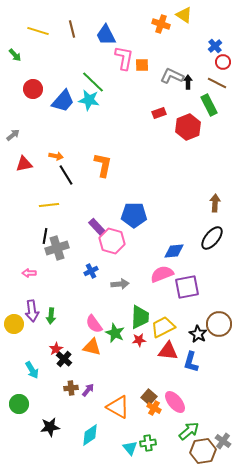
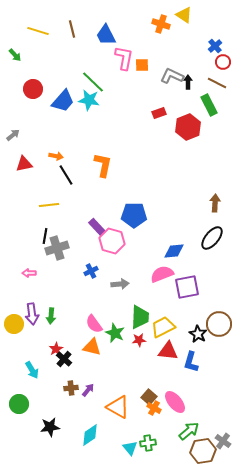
purple arrow at (32, 311): moved 3 px down
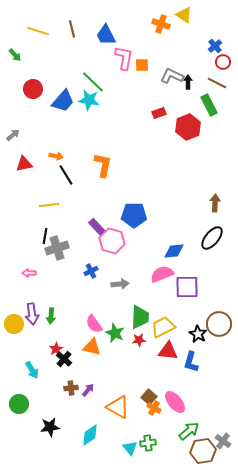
purple square at (187, 287): rotated 10 degrees clockwise
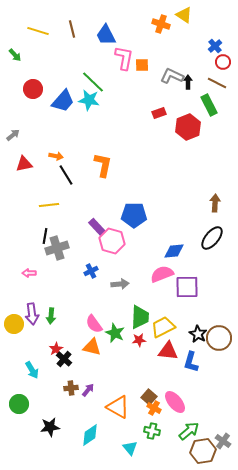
brown circle at (219, 324): moved 14 px down
green cross at (148, 443): moved 4 px right, 12 px up; rotated 21 degrees clockwise
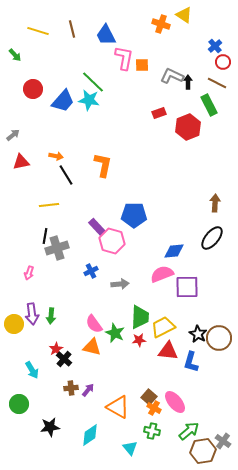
red triangle at (24, 164): moved 3 px left, 2 px up
pink arrow at (29, 273): rotated 72 degrees counterclockwise
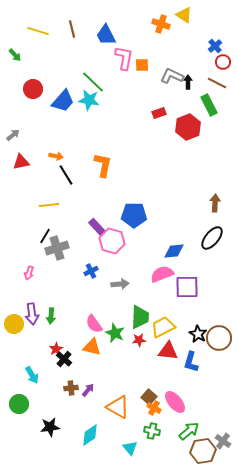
black line at (45, 236): rotated 21 degrees clockwise
cyan arrow at (32, 370): moved 5 px down
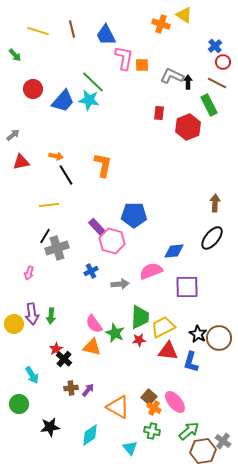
red rectangle at (159, 113): rotated 64 degrees counterclockwise
pink semicircle at (162, 274): moved 11 px left, 3 px up
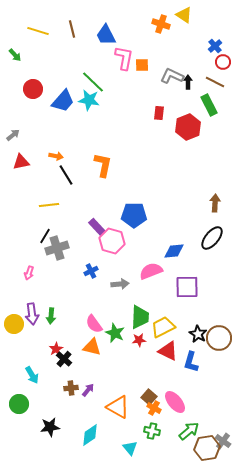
brown line at (217, 83): moved 2 px left, 1 px up
red triangle at (168, 351): rotated 20 degrees clockwise
brown hexagon at (203, 451): moved 4 px right, 3 px up
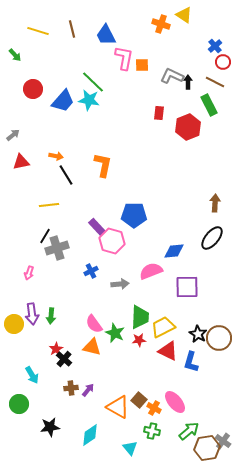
brown square at (149, 397): moved 10 px left, 3 px down
